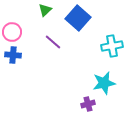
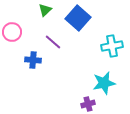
blue cross: moved 20 px right, 5 px down
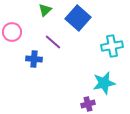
blue cross: moved 1 px right, 1 px up
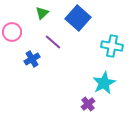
green triangle: moved 3 px left, 3 px down
cyan cross: rotated 20 degrees clockwise
blue cross: moved 2 px left; rotated 35 degrees counterclockwise
cyan star: rotated 15 degrees counterclockwise
purple cross: rotated 24 degrees counterclockwise
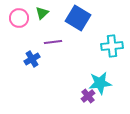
blue square: rotated 10 degrees counterclockwise
pink circle: moved 7 px right, 14 px up
purple line: rotated 48 degrees counterclockwise
cyan cross: rotated 15 degrees counterclockwise
cyan star: moved 4 px left; rotated 20 degrees clockwise
purple cross: moved 8 px up
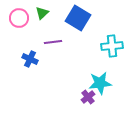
blue cross: moved 2 px left; rotated 35 degrees counterclockwise
purple cross: moved 1 px down
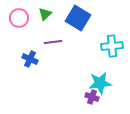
green triangle: moved 3 px right, 1 px down
purple cross: moved 4 px right; rotated 32 degrees counterclockwise
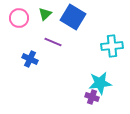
blue square: moved 5 px left, 1 px up
purple line: rotated 30 degrees clockwise
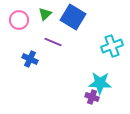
pink circle: moved 2 px down
cyan cross: rotated 15 degrees counterclockwise
cyan star: rotated 10 degrees clockwise
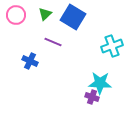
pink circle: moved 3 px left, 5 px up
blue cross: moved 2 px down
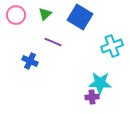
blue square: moved 7 px right
purple cross: rotated 24 degrees counterclockwise
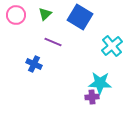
cyan cross: rotated 20 degrees counterclockwise
blue cross: moved 4 px right, 3 px down
